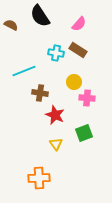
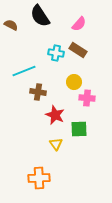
brown cross: moved 2 px left, 1 px up
green square: moved 5 px left, 4 px up; rotated 18 degrees clockwise
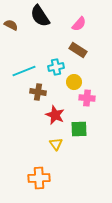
cyan cross: moved 14 px down; rotated 21 degrees counterclockwise
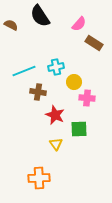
brown rectangle: moved 16 px right, 7 px up
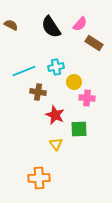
black semicircle: moved 11 px right, 11 px down
pink semicircle: moved 1 px right
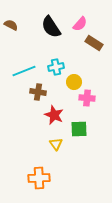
red star: moved 1 px left
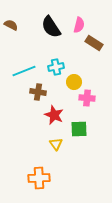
pink semicircle: moved 1 px left, 1 px down; rotated 28 degrees counterclockwise
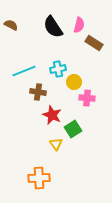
black semicircle: moved 2 px right
cyan cross: moved 2 px right, 2 px down
red star: moved 2 px left
green square: moved 6 px left; rotated 30 degrees counterclockwise
